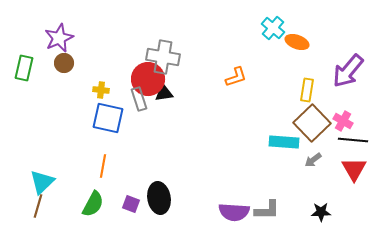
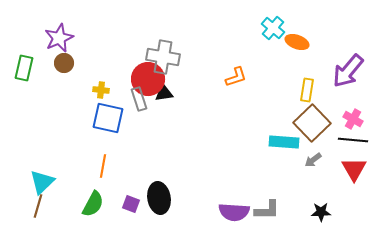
pink cross: moved 10 px right, 2 px up
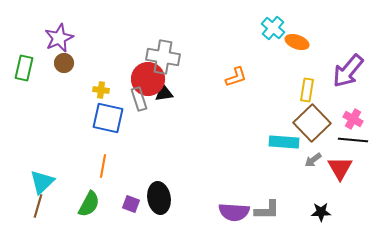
red triangle: moved 14 px left, 1 px up
green semicircle: moved 4 px left
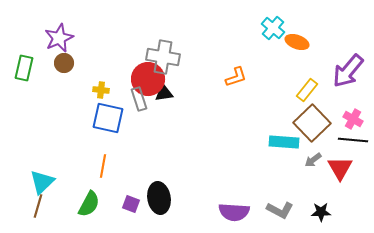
yellow rectangle: rotated 30 degrees clockwise
gray L-shape: moved 13 px right; rotated 28 degrees clockwise
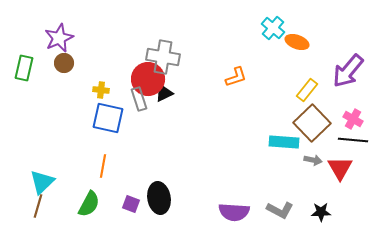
black triangle: rotated 18 degrees counterclockwise
gray arrow: rotated 132 degrees counterclockwise
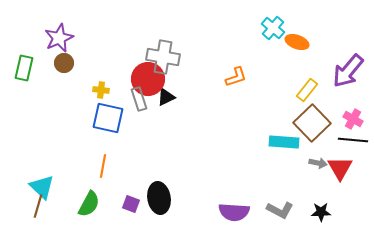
black triangle: moved 2 px right, 4 px down
gray arrow: moved 5 px right, 3 px down
cyan triangle: moved 5 px down; rotated 32 degrees counterclockwise
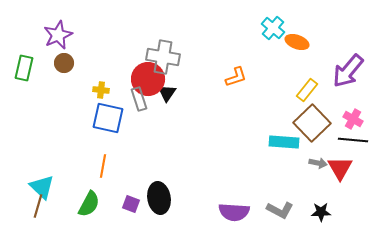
purple star: moved 1 px left, 3 px up
black triangle: moved 1 px right, 4 px up; rotated 30 degrees counterclockwise
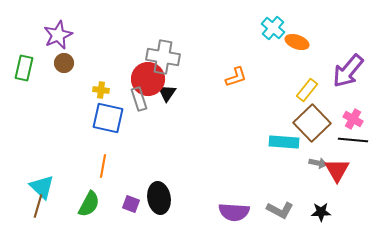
red triangle: moved 3 px left, 2 px down
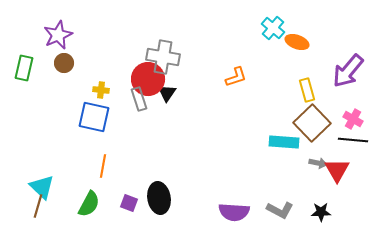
yellow rectangle: rotated 55 degrees counterclockwise
blue square: moved 14 px left, 1 px up
purple square: moved 2 px left, 1 px up
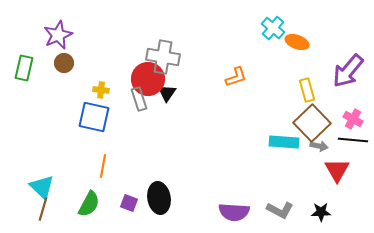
gray arrow: moved 1 px right, 17 px up
brown line: moved 5 px right, 3 px down
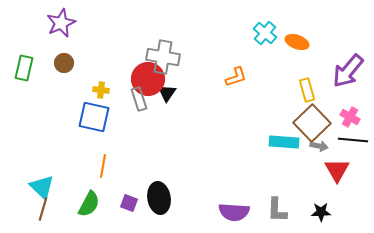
cyan cross: moved 8 px left, 5 px down
purple star: moved 3 px right, 12 px up
pink cross: moved 3 px left, 2 px up
gray L-shape: moved 3 px left; rotated 64 degrees clockwise
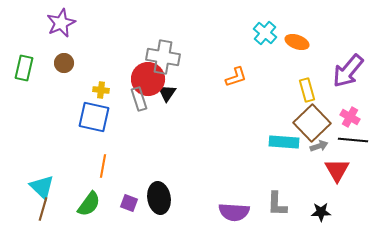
gray arrow: rotated 30 degrees counterclockwise
green semicircle: rotated 8 degrees clockwise
gray L-shape: moved 6 px up
